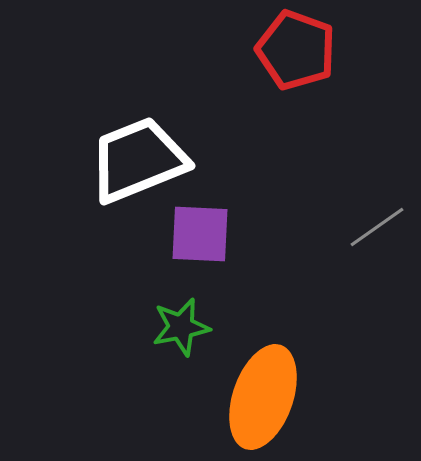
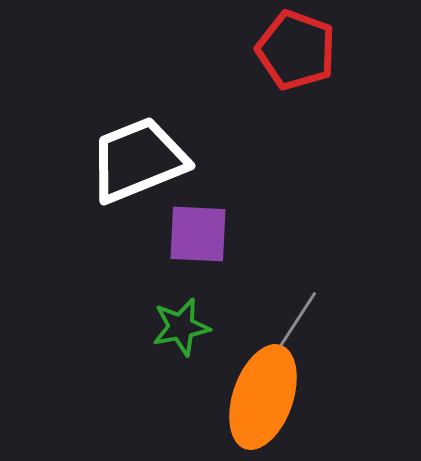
gray line: moved 79 px left, 92 px down; rotated 22 degrees counterclockwise
purple square: moved 2 px left
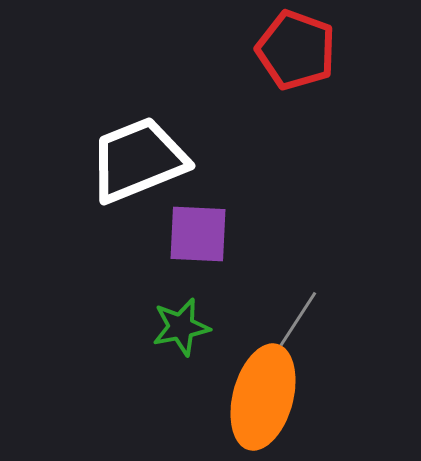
orange ellipse: rotated 4 degrees counterclockwise
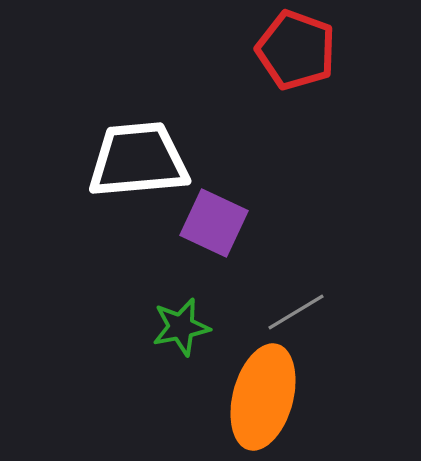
white trapezoid: rotated 17 degrees clockwise
purple square: moved 16 px right, 11 px up; rotated 22 degrees clockwise
gray line: moved 2 px left, 7 px up; rotated 26 degrees clockwise
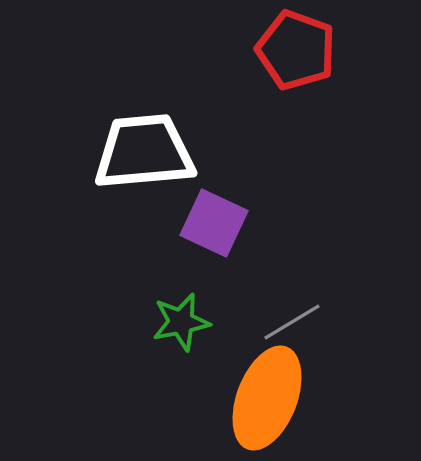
white trapezoid: moved 6 px right, 8 px up
gray line: moved 4 px left, 10 px down
green star: moved 5 px up
orange ellipse: moved 4 px right, 1 px down; rotated 6 degrees clockwise
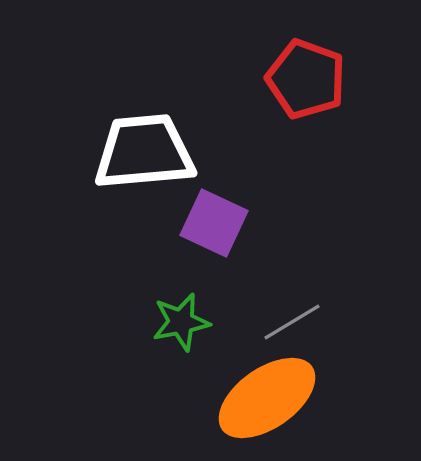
red pentagon: moved 10 px right, 29 px down
orange ellipse: rotated 34 degrees clockwise
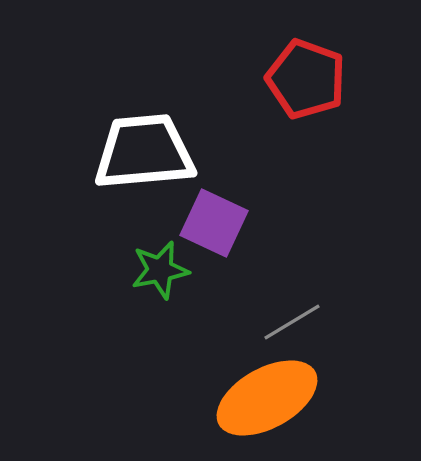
green star: moved 21 px left, 52 px up
orange ellipse: rotated 6 degrees clockwise
